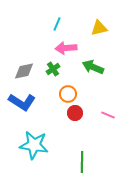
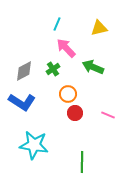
pink arrow: rotated 50 degrees clockwise
gray diamond: rotated 15 degrees counterclockwise
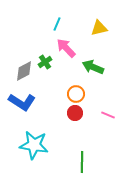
green cross: moved 8 px left, 7 px up
orange circle: moved 8 px right
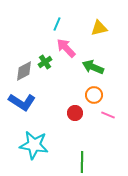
orange circle: moved 18 px right, 1 px down
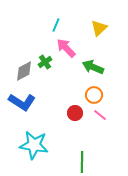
cyan line: moved 1 px left, 1 px down
yellow triangle: rotated 30 degrees counterclockwise
pink line: moved 8 px left; rotated 16 degrees clockwise
